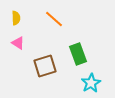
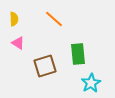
yellow semicircle: moved 2 px left, 1 px down
green rectangle: rotated 15 degrees clockwise
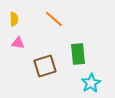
pink triangle: rotated 24 degrees counterclockwise
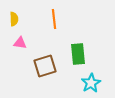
orange line: rotated 42 degrees clockwise
pink triangle: moved 2 px right
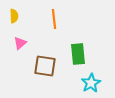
yellow semicircle: moved 3 px up
pink triangle: rotated 48 degrees counterclockwise
brown square: rotated 25 degrees clockwise
